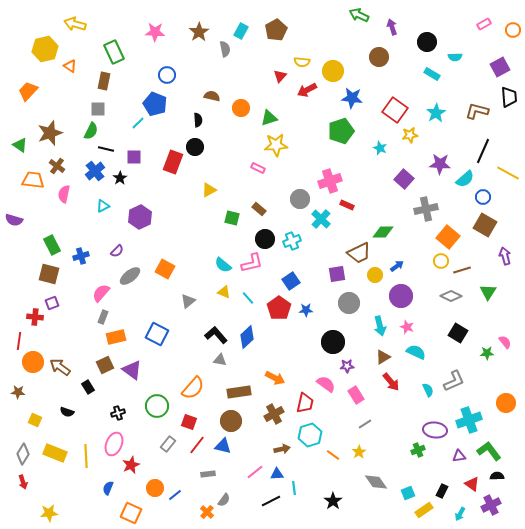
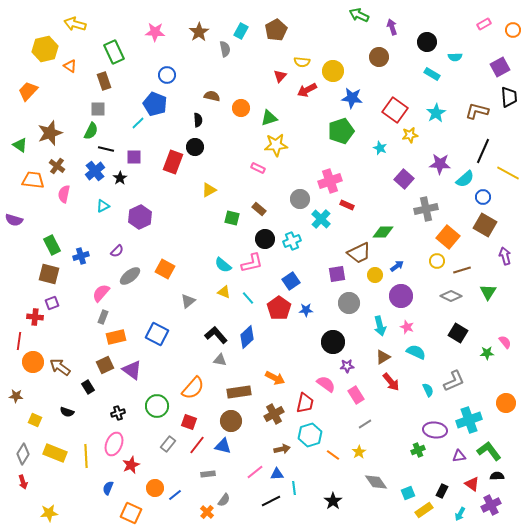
brown rectangle at (104, 81): rotated 30 degrees counterclockwise
yellow circle at (441, 261): moved 4 px left
brown star at (18, 392): moved 2 px left, 4 px down
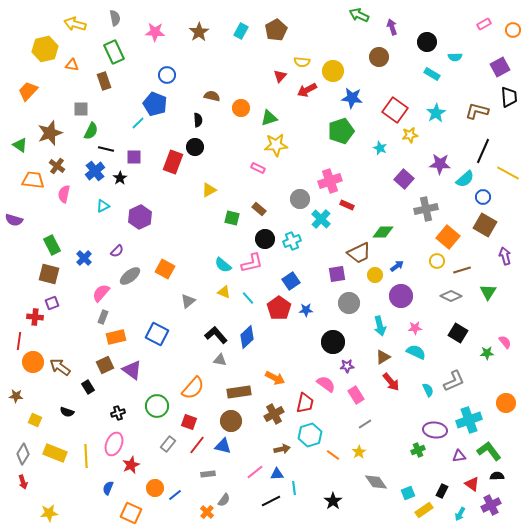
gray semicircle at (225, 49): moved 110 px left, 31 px up
orange triangle at (70, 66): moved 2 px right, 1 px up; rotated 24 degrees counterclockwise
gray square at (98, 109): moved 17 px left
blue cross at (81, 256): moved 3 px right, 2 px down; rotated 28 degrees counterclockwise
pink star at (407, 327): moved 8 px right, 1 px down; rotated 24 degrees counterclockwise
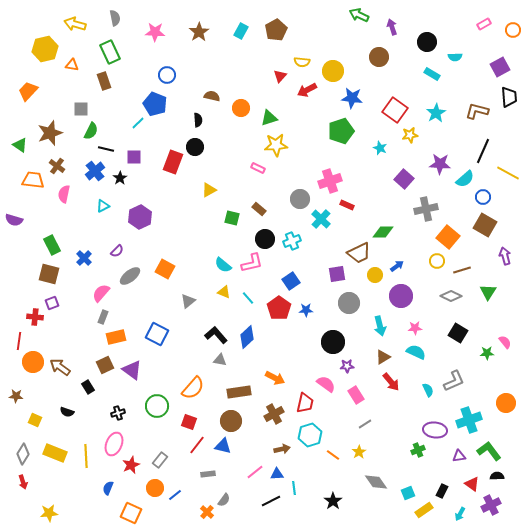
green rectangle at (114, 52): moved 4 px left
gray rectangle at (168, 444): moved 8 px left, 16 px down
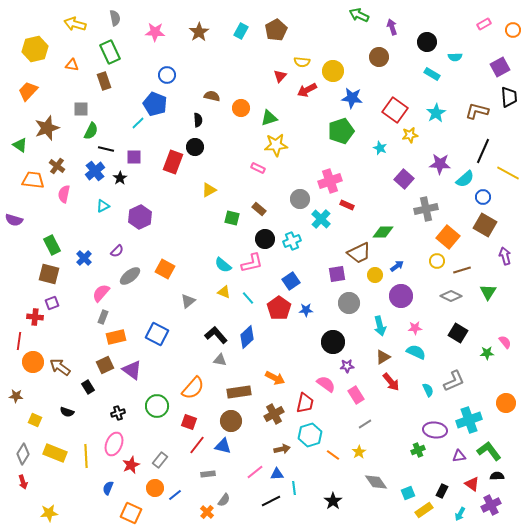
yellow hexagon at (45, 49): moved 10 px left
brown star at (50, 133): moved 3 px left, 5 px up
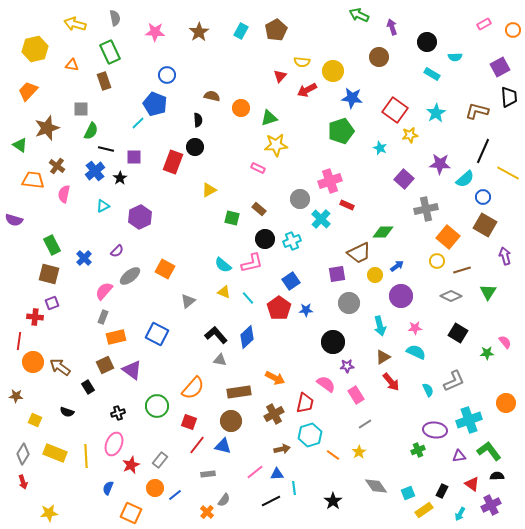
pink semicircle at (101, 293): moved 3 px right, 2 px up
gray diamond at (376, 482): moved 4 px down
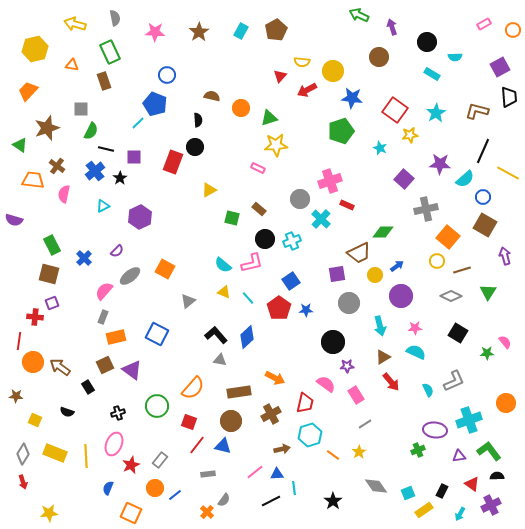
brown cross at (274, 414): moved 3 px left
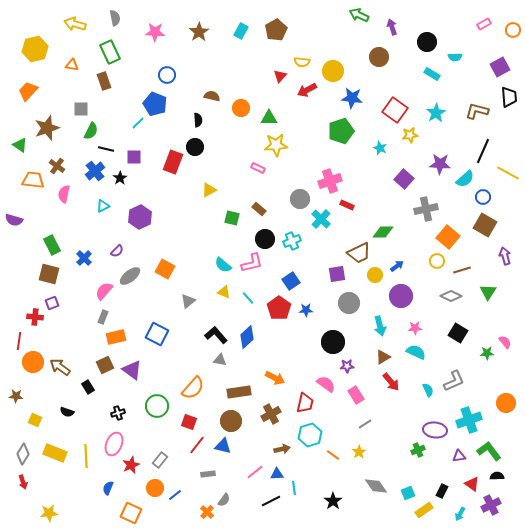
green triangle at (269, 118): rotated 18 degrees clockwise
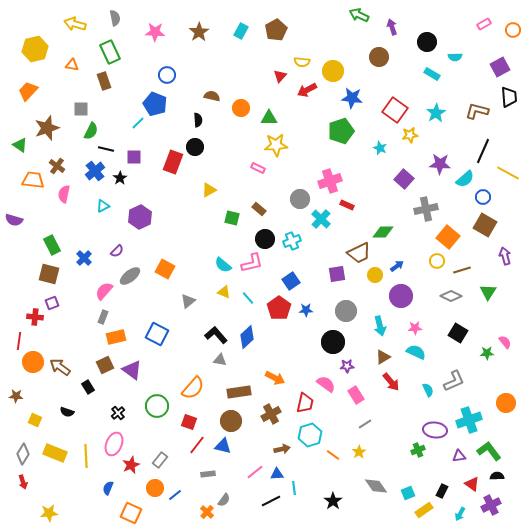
gray circle at (349, 303): moved 3 px left, 8 px down
black cross at (118, 413): rotated 24 degrees counterclockwise
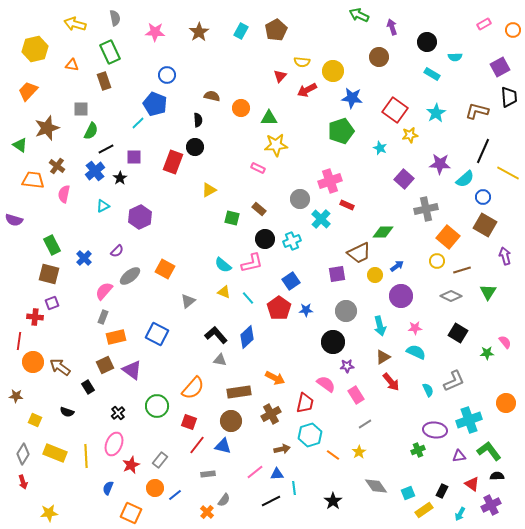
black line at (106, 149): rotated 42 degrees counterclockwise
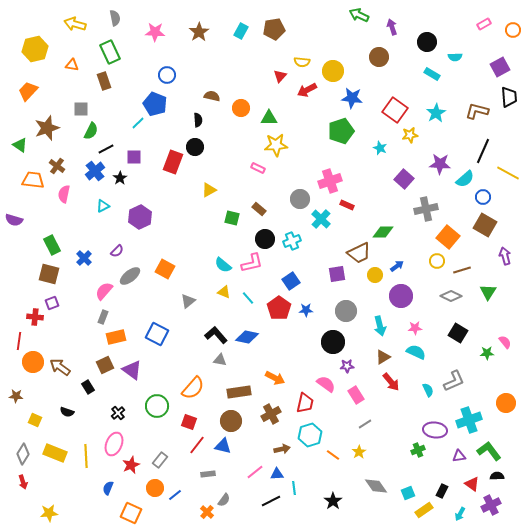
brown pentagon at (276, 30): moved 2 px left, 1 px up; rotated 20 degrees clockwise
blue diamond at (247, 337): rotated 55 degrees clockwise
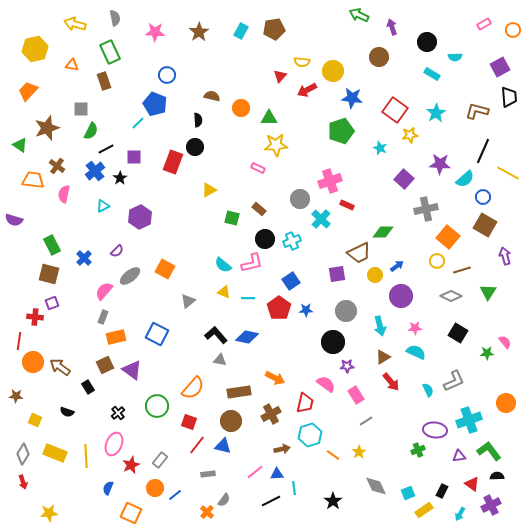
cyan line at (248, 298): rotated 48 degrees counterclockwise
gray line at (365, 424): moved 1 px right, 3 px up
gray diamond at (376, 486): rotated 10 degrees clockwise
